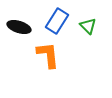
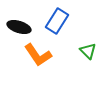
green triangle: moved 25 px down
orange L-shape: moved 10 px left; rotated 152 degrees clockwise
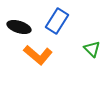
green triangle: moved 4 px right, 2 px up
orange L-shape: rotated 16 degrees counterclockwise
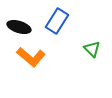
orange L-shape: moved 7 px left, 2 px down
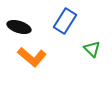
blue rectangle: moved 8 px right
orange L-shape: moved 1 px right
